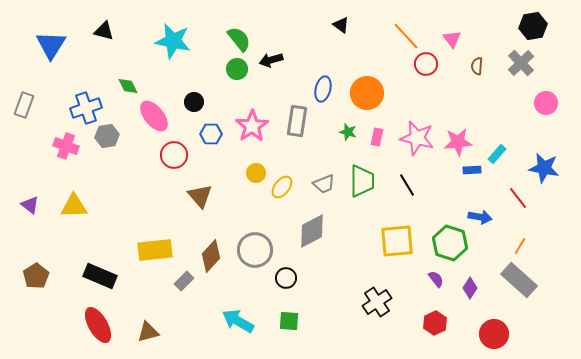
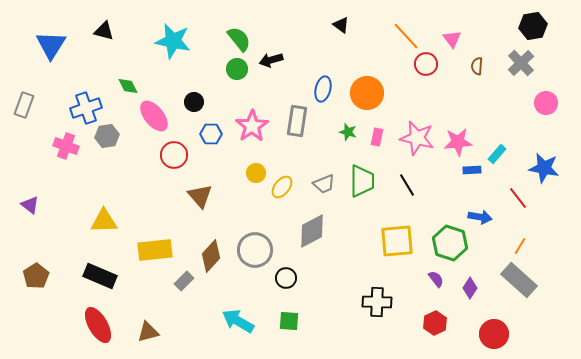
yellow triangle at (74, 206): moved 30 px right, 15 px down
black cross at (377, 302): rotated 36 degrees clockwise
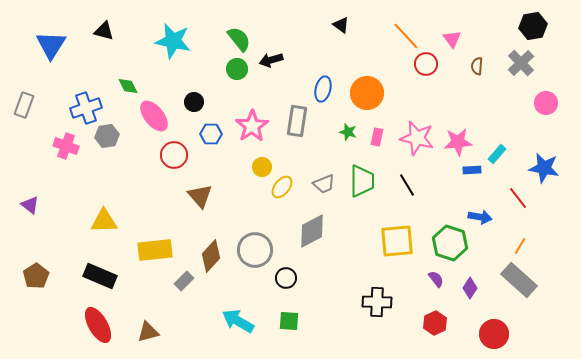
yellow circle at (256, 173): moved 6 px right, 6 px up
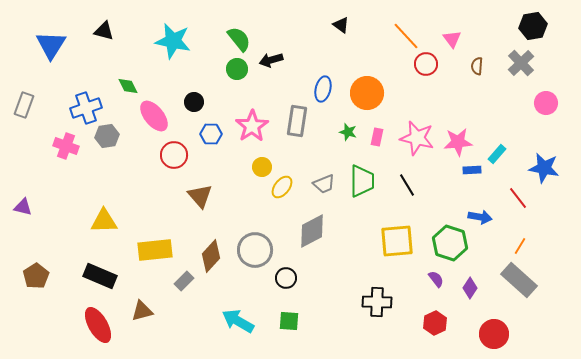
purple triangle at (30, 205): moved 7 px left, 2 px down; rotated 24 degrees counterclockwise
brown triangle at (148, 332): moved 6 px left, 21 px up
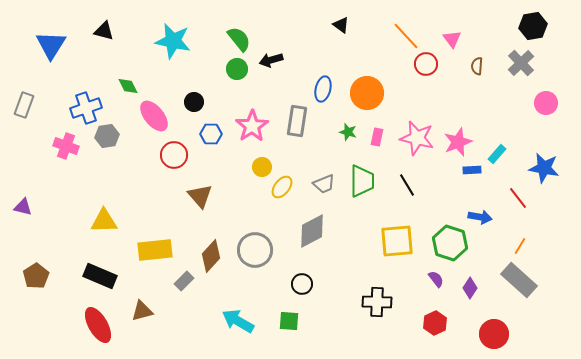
pink star at (458, 142): rotated 16 degrees counterclockwise
black circle at (286, 278): moved 16 px right, 6 px down
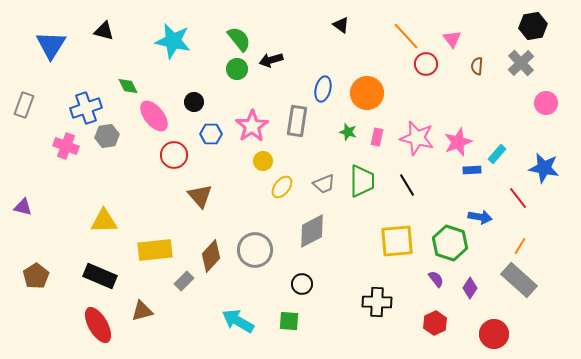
yellow circle at (262, 167): moved 1 px right, 6 px up
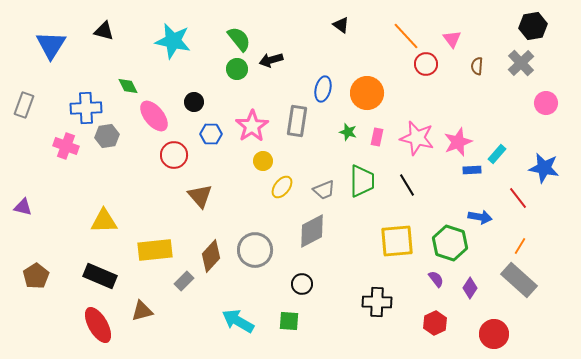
blue cross at (86, 108): rotated 16 degrees clockwise
gray trapezoid at (324, 184): moved 6 px down
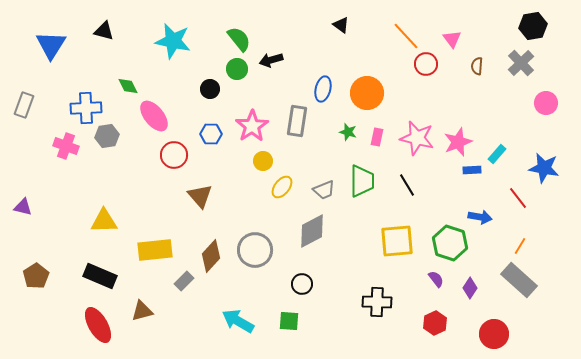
black circle at (194, 102): moved 16 px right, 13 px up
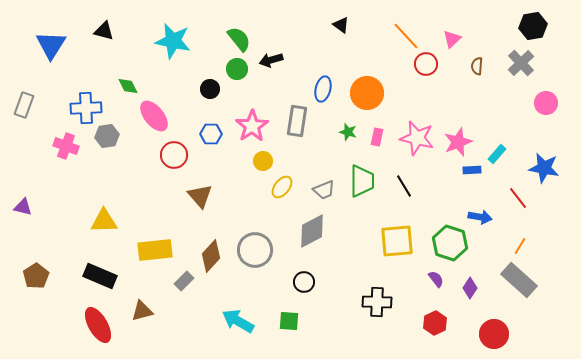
pink triangle at (452, 39): rotated 24 degrees clockwise
black line at (407, 185): moved 3 px left, 1 px down
black circle at (302, 284): moved 2 px right, 2 px up
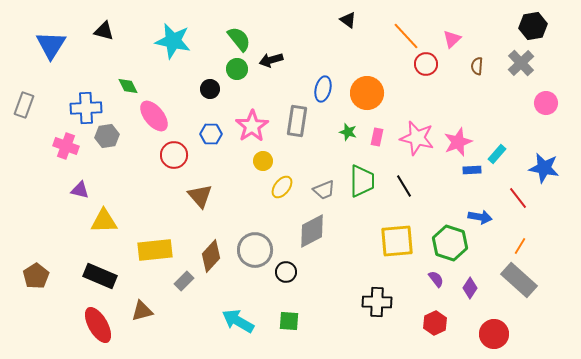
black triangle at (341, 25): moved 7 px right, 5 px up
purple triangle at (23, 207): moved 57 px right, 17 px up
black circle at (304, 282): moved 18 px left, 10 px up
